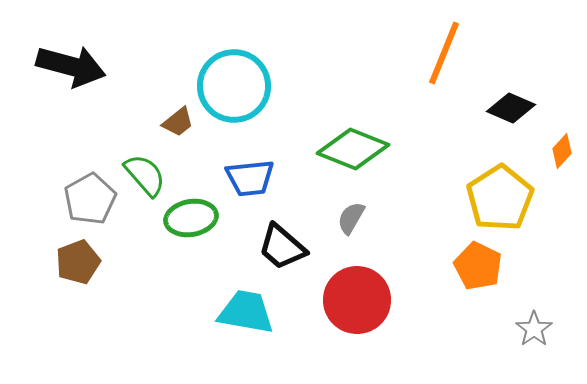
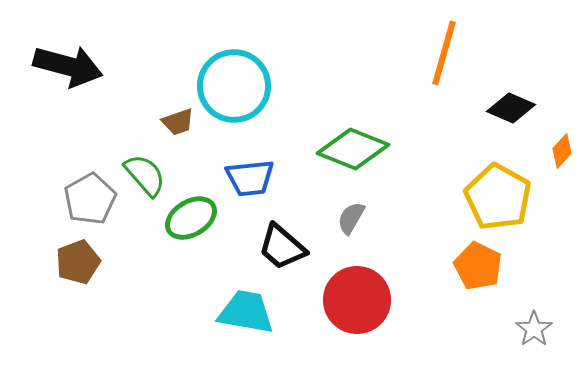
orange line: rotated 6 degrees counterclockwise
black arrow: moved 3 px left
brown trapezoid: rotated 20 degrees clockwise
yellow pentagon: moved 2 px left, 1 px up; rotated 10 degrees counterclockwise
green ellipse: rotated 21 degrees counterclockwise
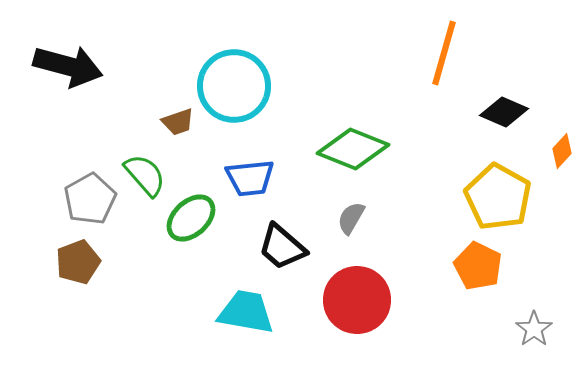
black diamond: moved 7 px left, 4 px down
green ellipse: rotated 12 degrees counterclockwise
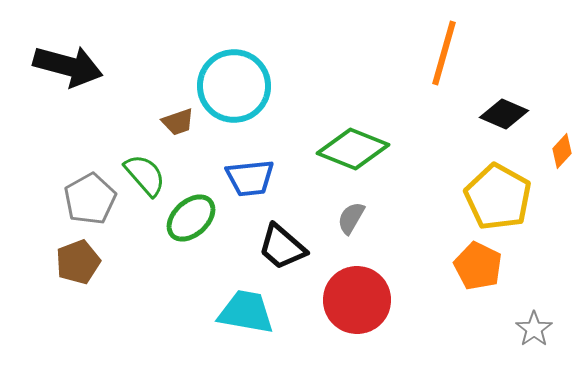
black diamond: moved 2 px down
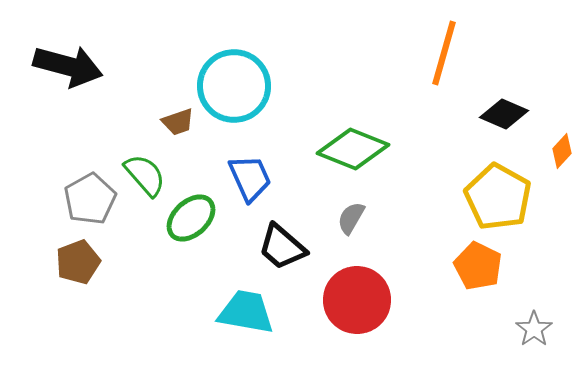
blue trapezoid: rotated 108 degrees counterclockwise
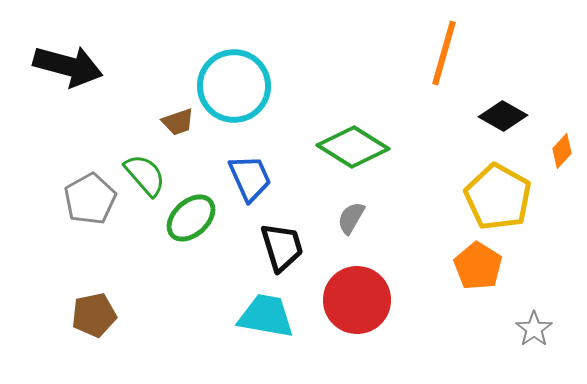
black diamond: moved 1 px left, 2 px down; rotated 6 degrees clockwise
green diamond: moved 2 px up; rotated 10 degrees clockwise
black trapezoid: rotated 148 degrees counterclockwise
brown pentagon: moved 16 px right, 53 px down; rotated 9 degrees clockwise
orange pentagon: rotated 6 degrees clockwise
cyan trapezoid: moved 20 px right, 4 px down
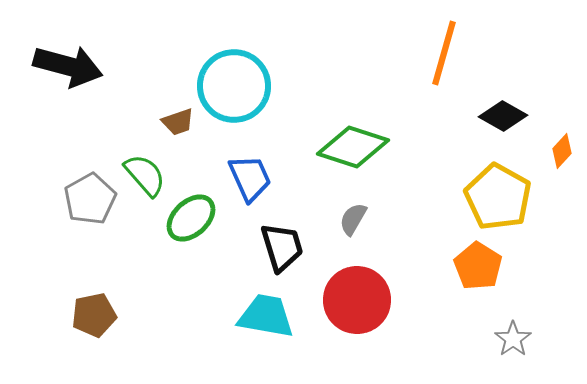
green diamond: rotated 14 degrees counterclockwise
gray semicircle: moved 2 px right, 1 px down
gray star: moved 21 px left, 10 px down
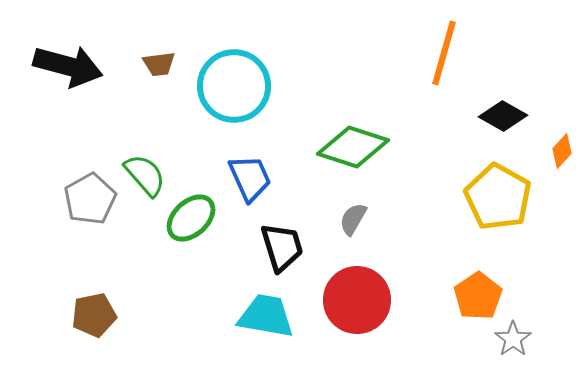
brown trapezoid: moved 19 px left, 58 px up; rotated 12 degrees clockwise
orange pentagon: moved 30 px down; rotated 6 degrees clockwise
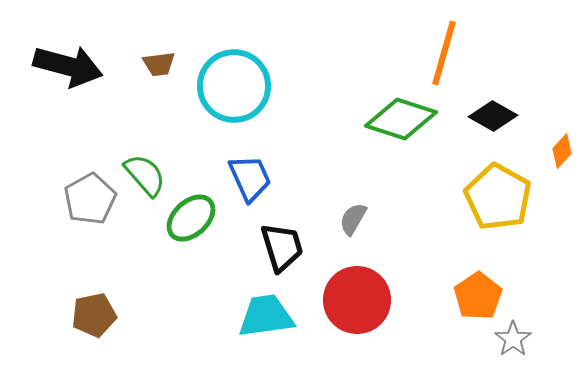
black diamond: moved 10 px left
green diamond: moved 48 px right, 28 px up
cyan trapezoid: rotated 18 degrees counterclockwise
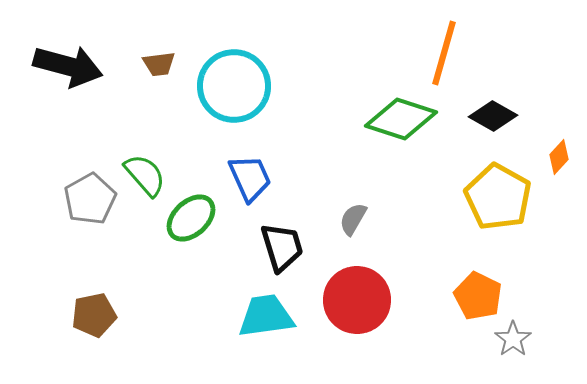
orange diamond: moved 3 px left, 6 px down
orange pentagon: rotated 12 degrees counterclockwise
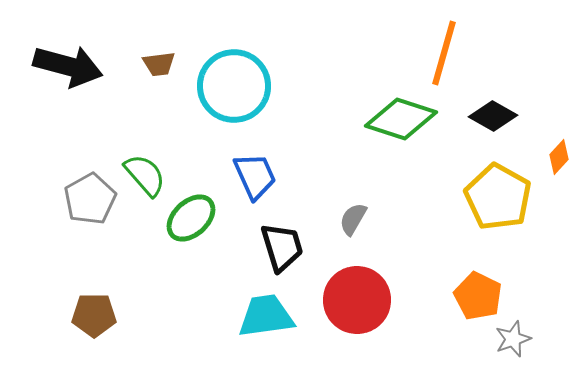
blue trapezoid: moved 5 px right, 2 px up
brown pentagon: rotated 12 degrees clockwise
gray star: rotated 15 degrees clockwise
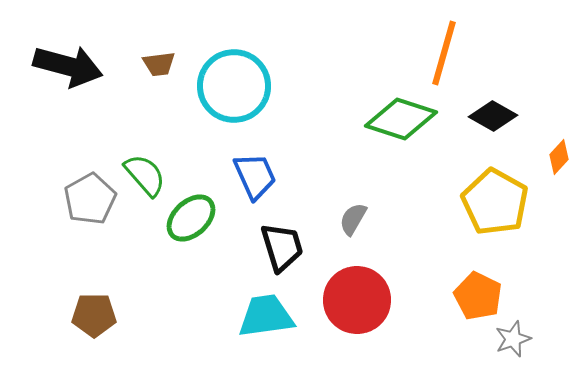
yellow pentagon: moved 3 px left, 5 px down
